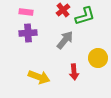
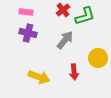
purple cross: rotated 18 degrees clockwise
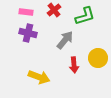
red cross: moved 9 px left
red arrow: moved 7 px up
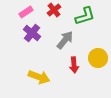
pink rectangle: rotated 40 degrees counterclockwise
purple cross: moved 4 px right; rotated 24 degrees clockwise
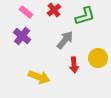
pink rectangle: rotated 72 degrees clockwise
purple cross: moved 10 px left, 3 px down
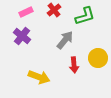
pink rectangle: rotated 64 degrees counterclockwise
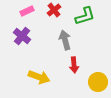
pink rectangle: moved 1 px right, 1 px up
gray arrow: rotated 54 degrees counterclockwise
yellow circle: moved 24 px down
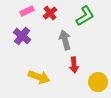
red cross: moved 4 px left, 3 px down
green L-shape: rotated 15 degrees counterclockwise
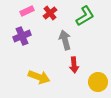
purple cross: rotated 30 degrees clockwise
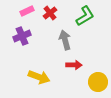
red arrow: rotated 84 degrees counterclockwise
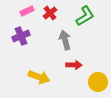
purple cross: moved 1 px left
